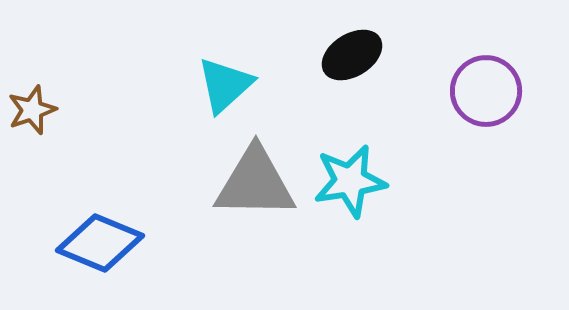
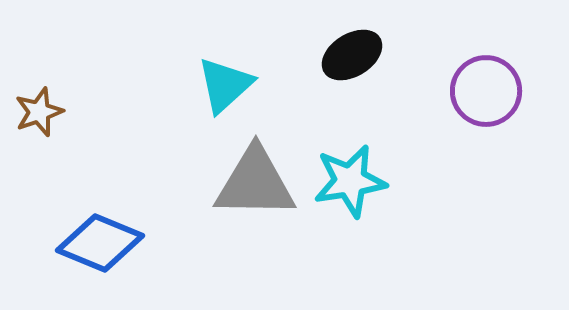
brown star: moved 7 px right, 2 px down
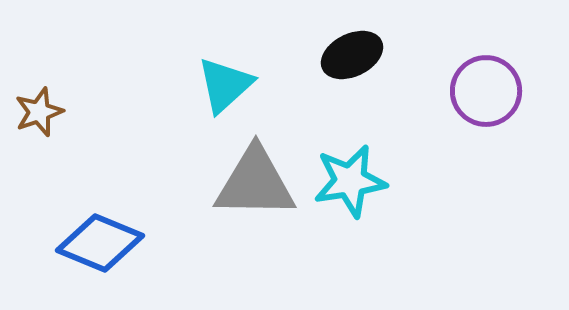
black ellipse: rotated 6 degrees clockwise
